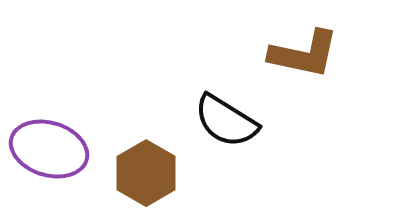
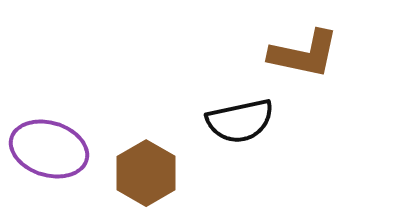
black semicircle: moved 14 px right; rotated 44 degrees counterclockwise
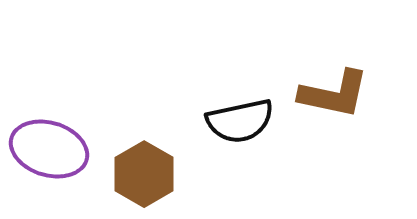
brown L-shape: moved 30 px right, 40 px down
brown hexagon: moved 2 px left, 1 px down
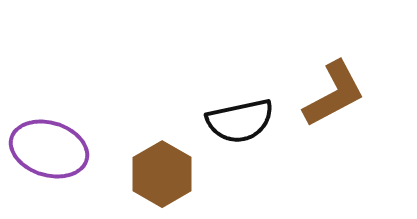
brown L-shape: rotated 40 degrees counterclockwise
brown hexagon: moved 18 px right
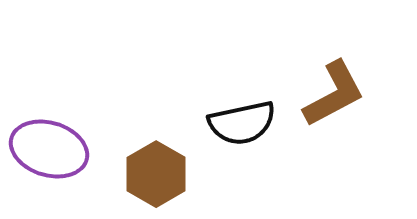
black semicircle: moved 2 px right, 2 px down
brown hexagon: moved 6 px left
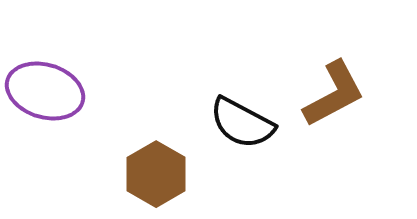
black semicircle: rotated 40 degrees clockwise
purple ellipse: moved 4 px left, 58 px up
